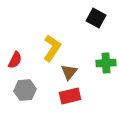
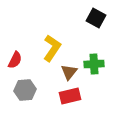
green cross: moved 12 px left, 1 px down
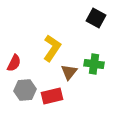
red semicircle: moved 1 px left, 3 px down
green cross: rotated 12 degrees clockwise
red rectangle: moved 18 px left
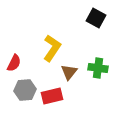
green cross: moved 4 px right, 4 px down
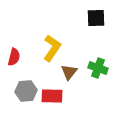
black square: rotated 30 degrees counterclockwise
red semicircle: moved 6 px up; rotated 12 degrees counterclockwise
green cross: rotated 12 degrees clockwise
gray hexagon: moved 1 px right, 1 px down
red rectangle: rotated 15 degrees clockwise
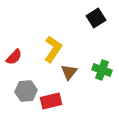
black square: rotated 30 degrees counterclockwise
yellow L-shape: moved 1 px right, 1 px down
red semicircle: rotated 30 degrees clockwise
green cross: moved 4 px right, 2 px down
red rectangle: moved 1 px left, 5 px down; rotated 15 degrees counterclockwise
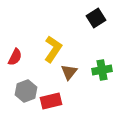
red semicircle: moved 1 px right; rotated 18 degrees counterclockwise
green cross: rotated 30 degrees counterclockwise
gray hexagon: rotated 15 degrees counterclockwise
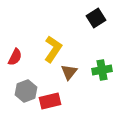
red rectangle: moved 1 px left
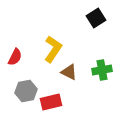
brown triangle: rotated 42 degrees counterclockwise
gray hexagon: rotated 10 degrees clockwise
red rectangle: moved 1 px right, 1 px down
